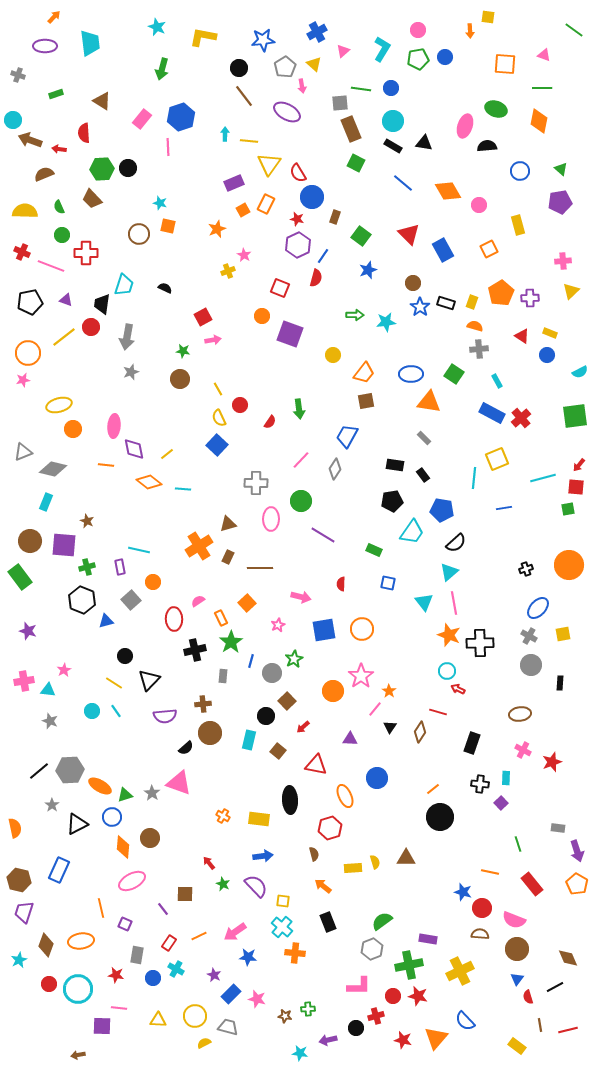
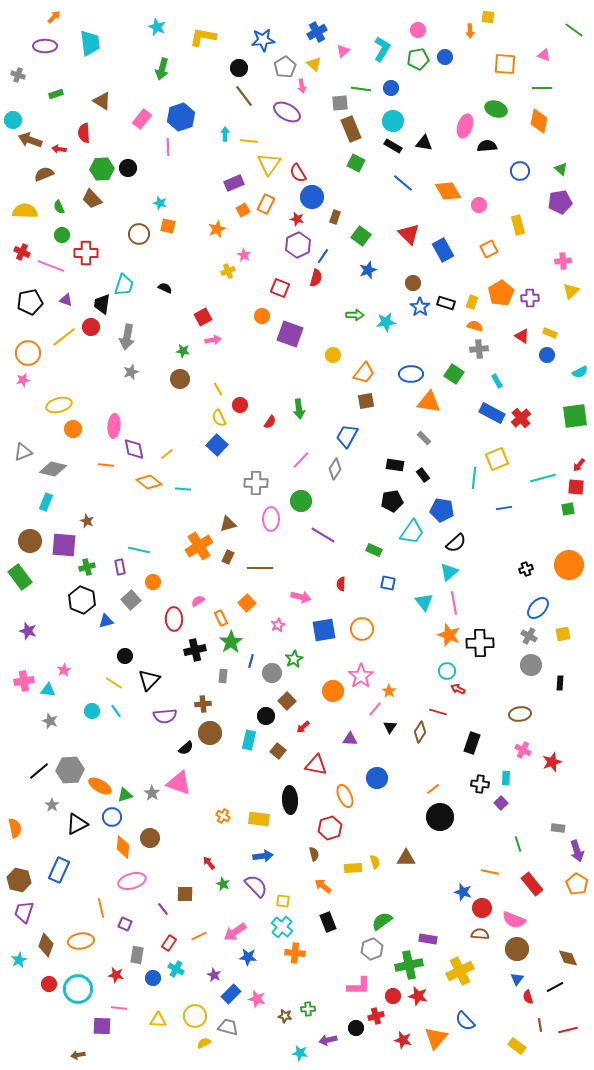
pink ellipse at (132, 881): rotated 12 degrees clockwise
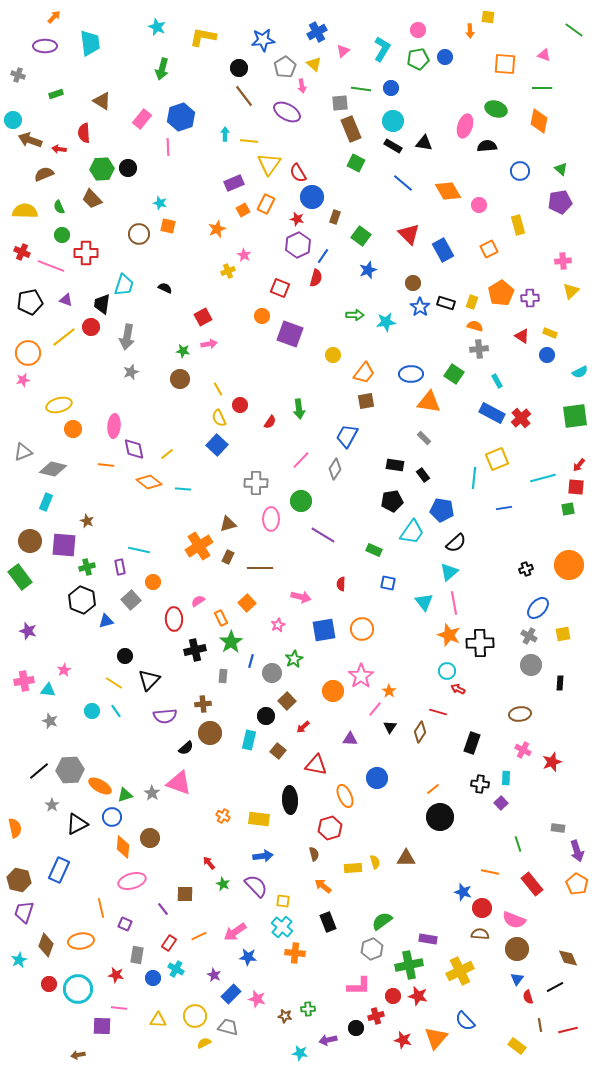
pink arrow at (213, 340): moved 4 px left, 4 px down
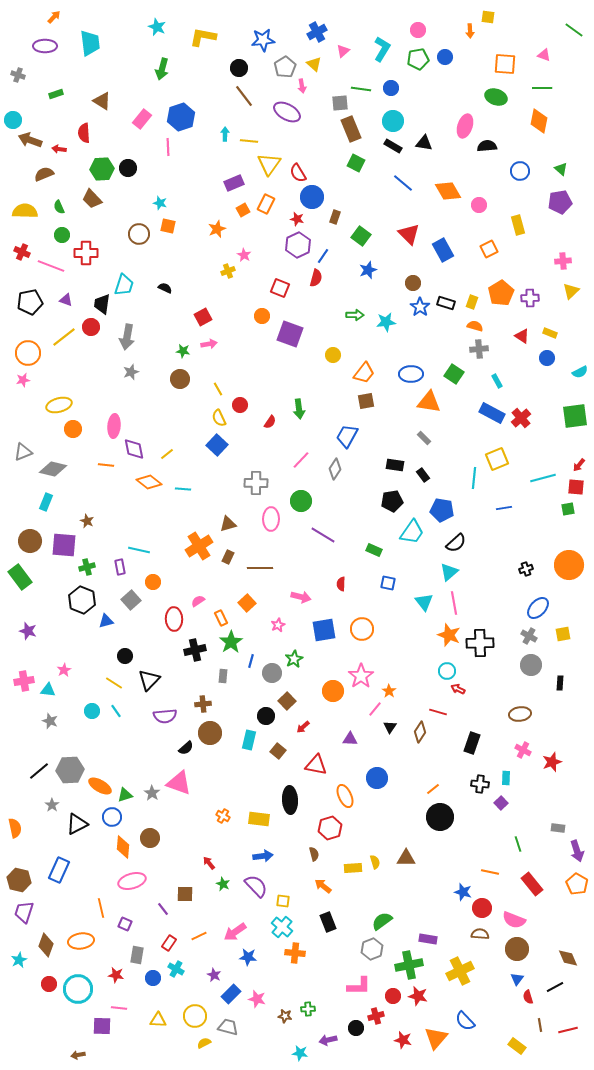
green ellipse at (496, 109): moved 12 px up
blue circle at (547, 355): moved 3 px down
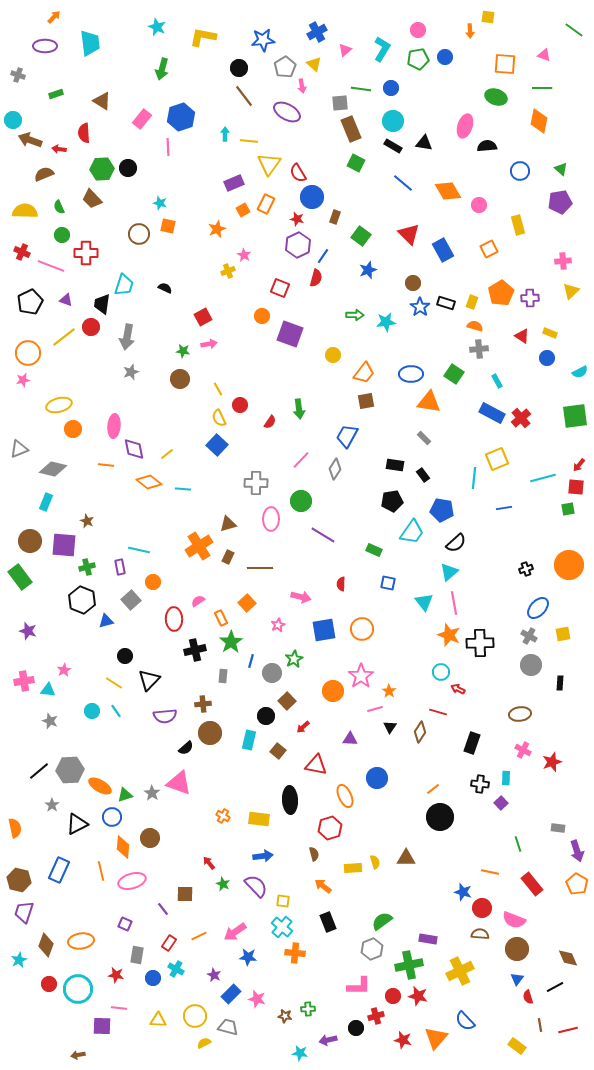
pink triangle at (343, 51): moved 2 px right, 1 px up
black pentagon at (30, 302): rotated 15 degrees counterclockwise
gray triangle at (23, 452): moved 4 px left, 3 px up
cyan circle at (447, 671): moved 6 px left, 1 px down
pink line at (375, 709): rotated 35 degrees clockwise
orange line at (101, 908): moved 37 px up
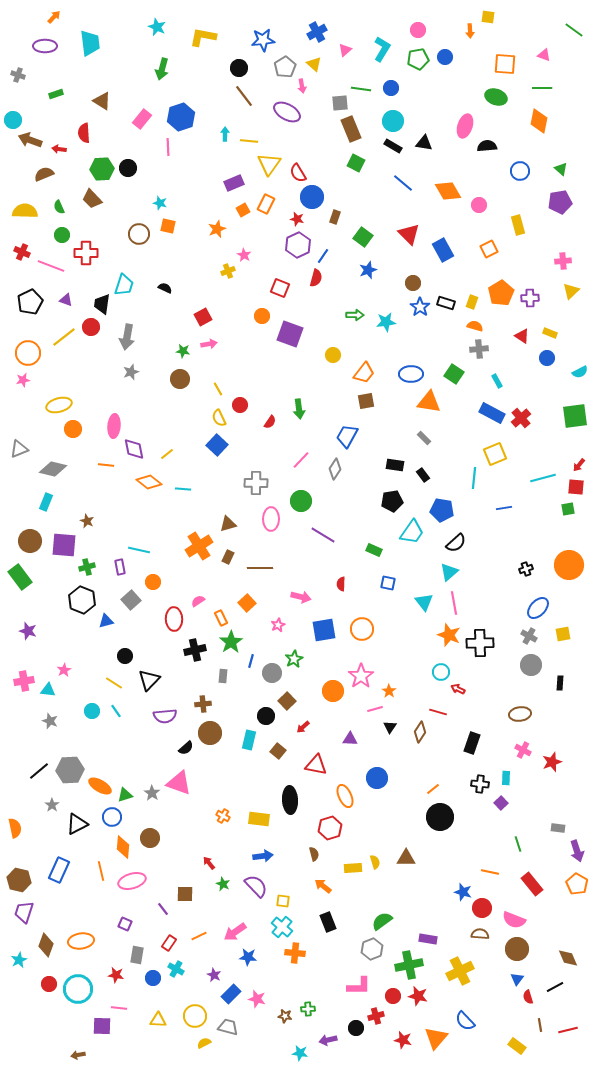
green square at (361, 236): moved 2 px right, 1 px down
yellow square at (497, 459): moved 2 px left, 5 px up
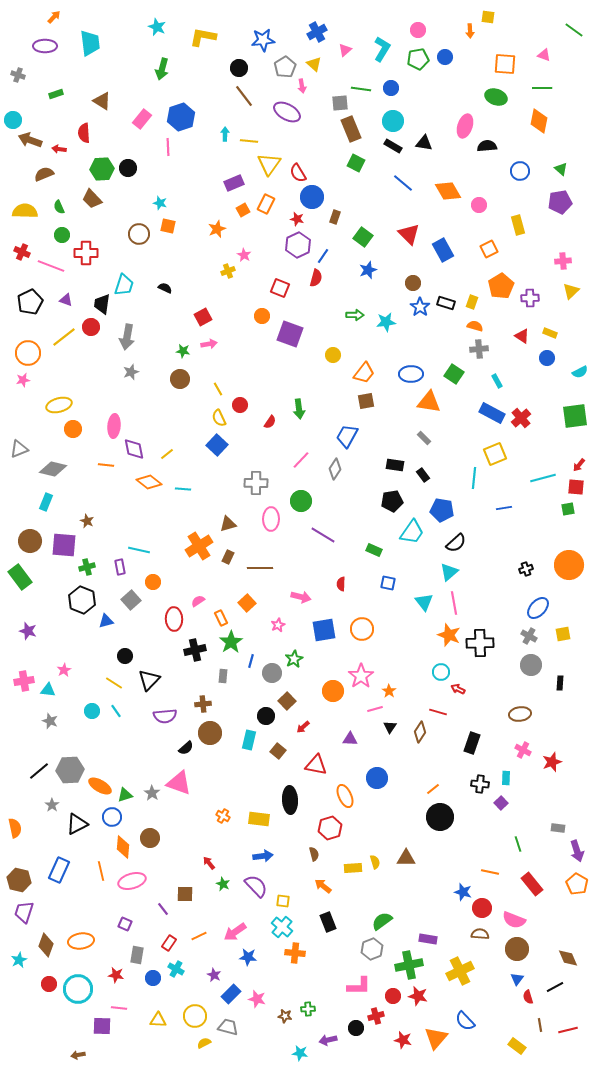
orange pentagon at (501, 293): moved 7 px up
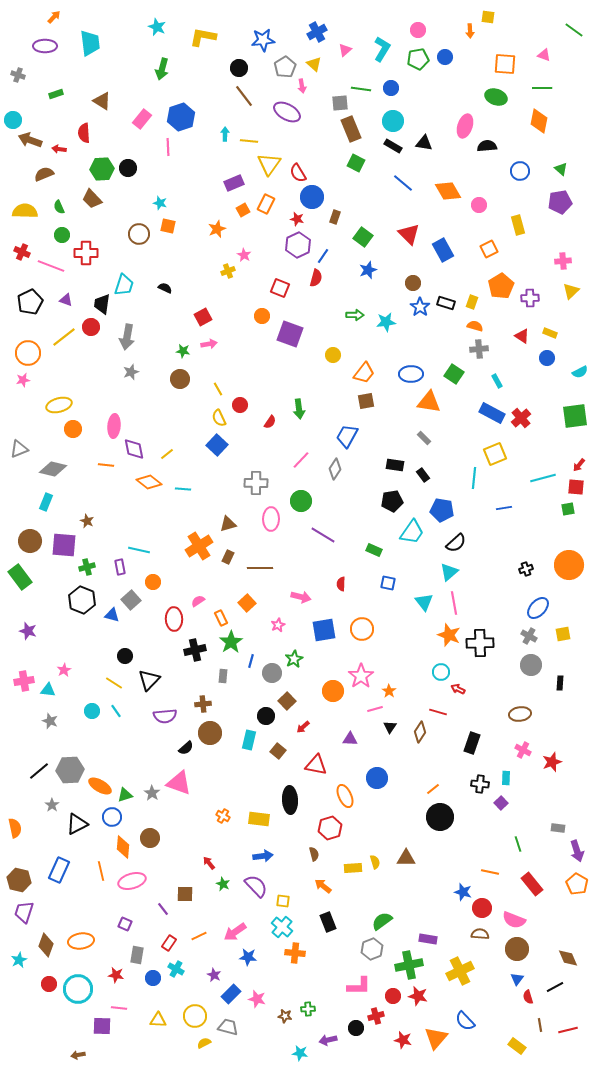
blue triangle at (106, 621): moved 6 px right, 6 px up; rotated 28 degrees clockwise
